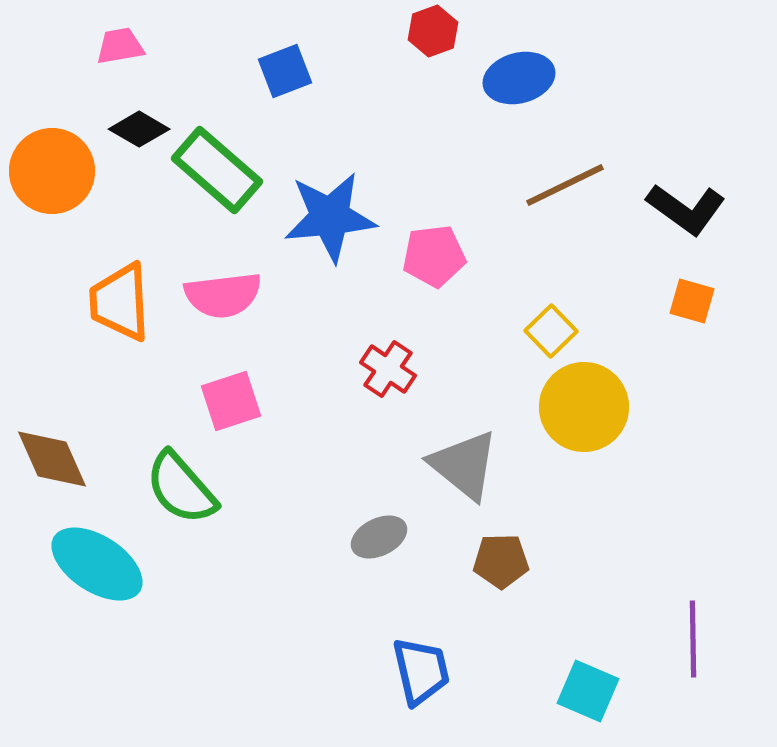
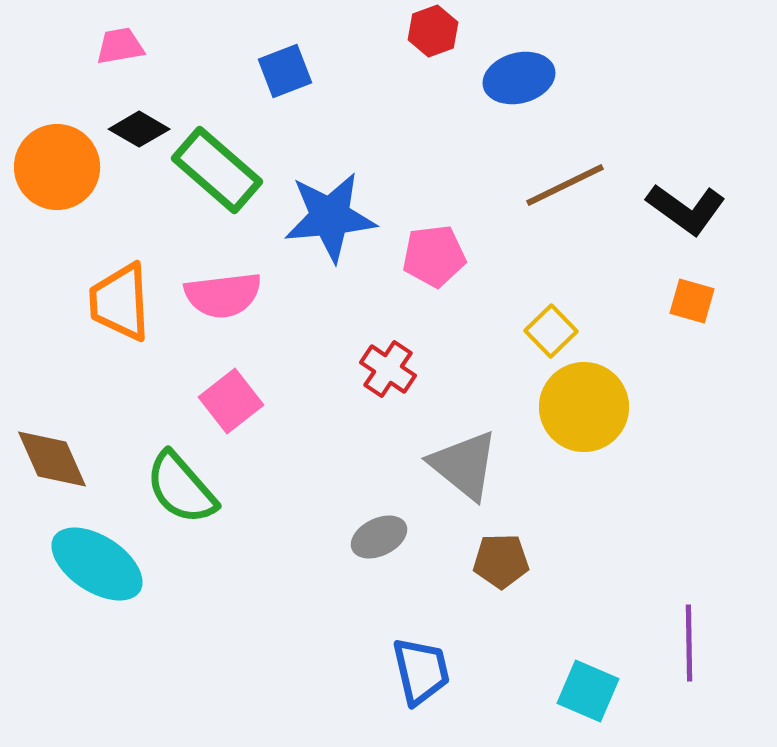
orange circle: moved 5 px right, 4 px up
pink square: rotated 20 degrees counterclockwise
purple line: moved 4 px left, 4 px down
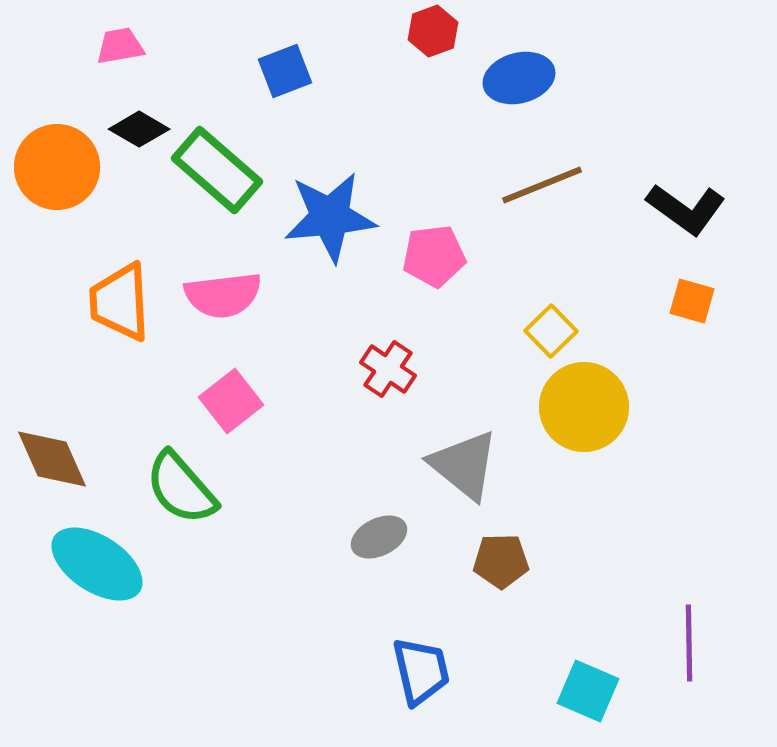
brown line: moved 23 px left; rotated 4 degrees clockwise
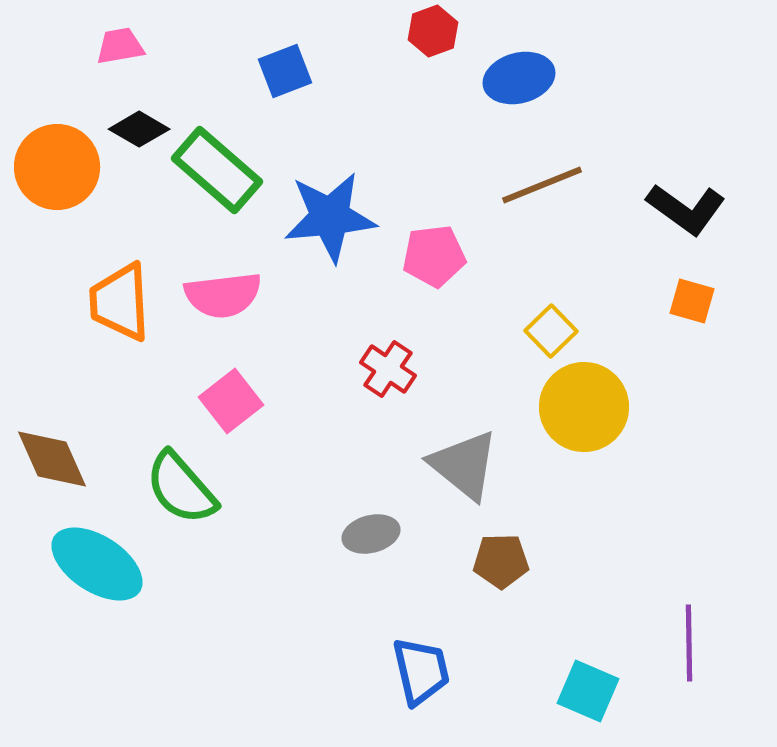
gray ellipse: moved 8 px left, 3 px up; rotated 12 degrees clockwise
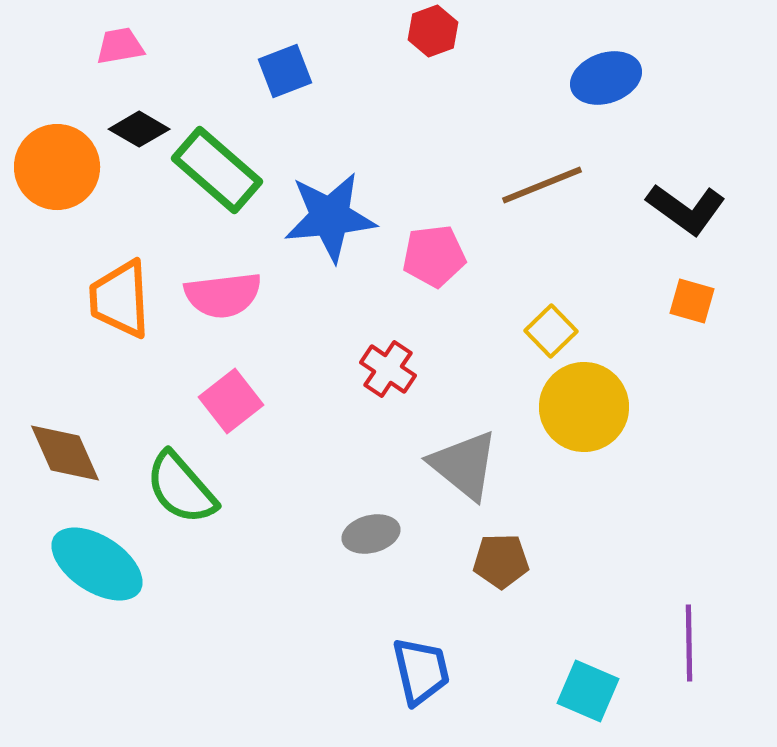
blue ellipse: moved 87 px right; rotated 4 degrees counterclockwise
orange trapezoid: moved 3 px up
brown diamond: moved 13 px right, 6 px up
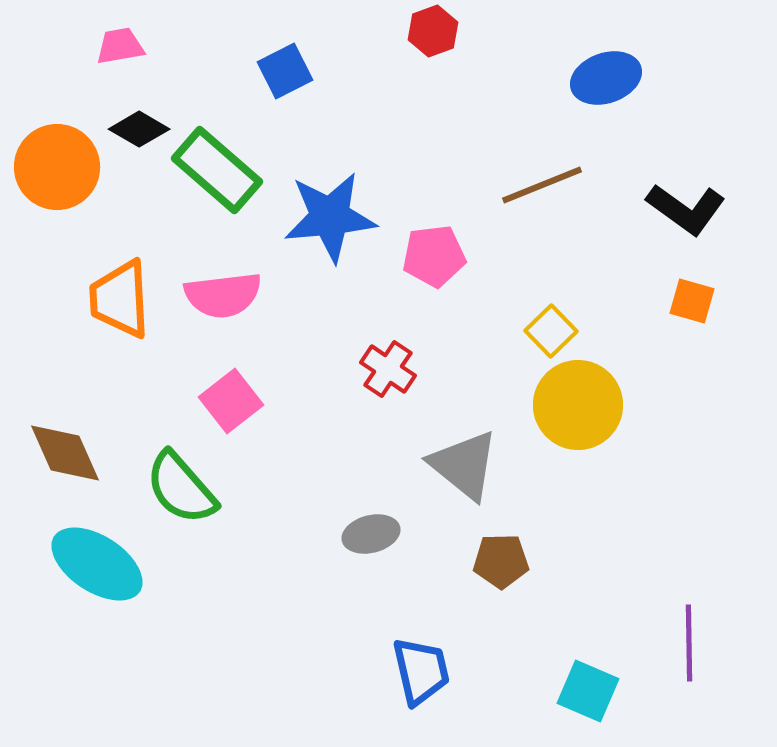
blue square: rotated 6 degrees counterclockwise
yellow circle: moved 6 px left, 2 px up
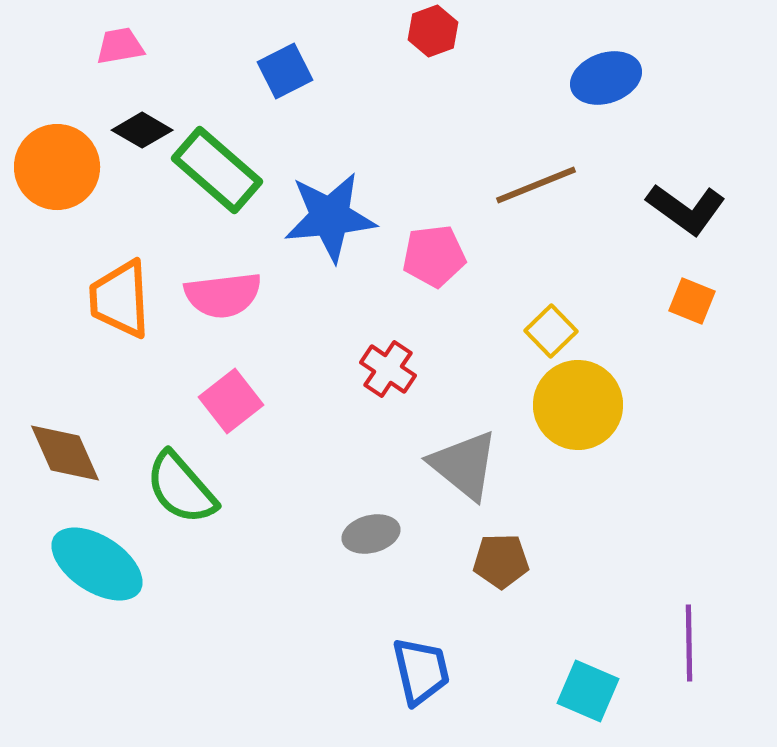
black diamond: moved 3 px right, 1 px down
brown line: moved 6 px left
orange square: rotated 6 degrees clockwise
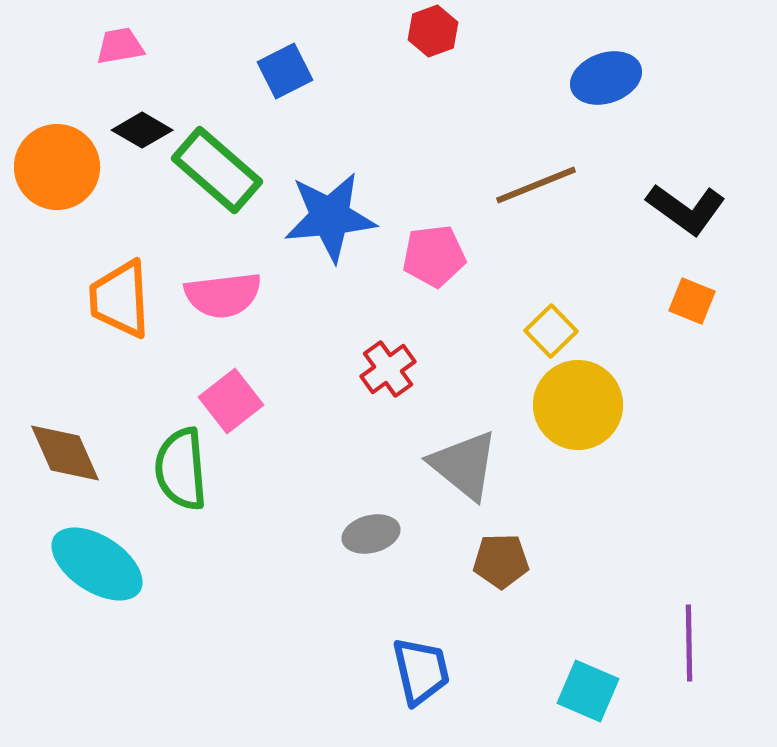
red cross: rotated 20 degrees clockwise
green semicircle: moved 19 px up; rotated 36 degrees clockwise
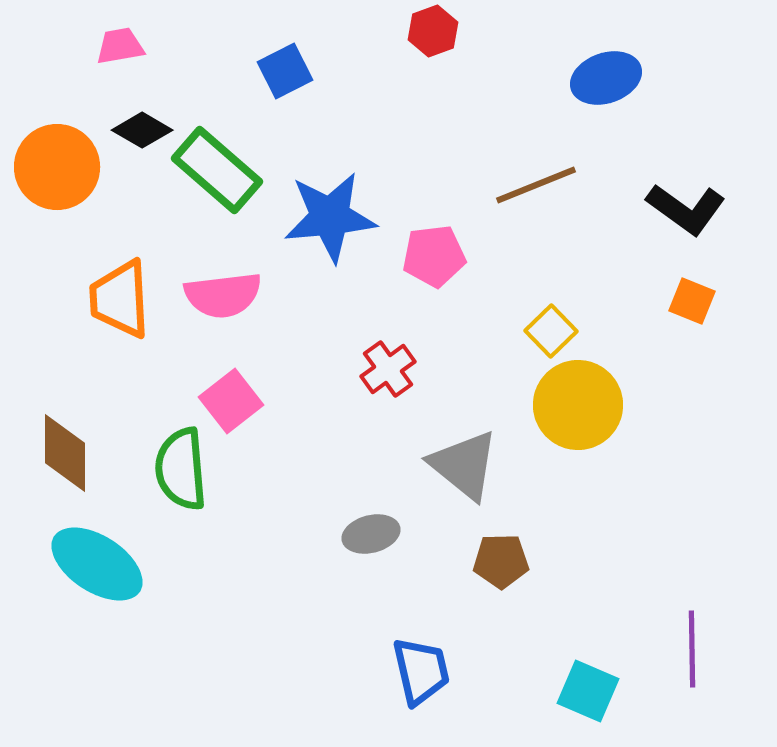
brown diamond: rotated 24 degrees clockwise
purple line: moved 3 px right, 6 px down
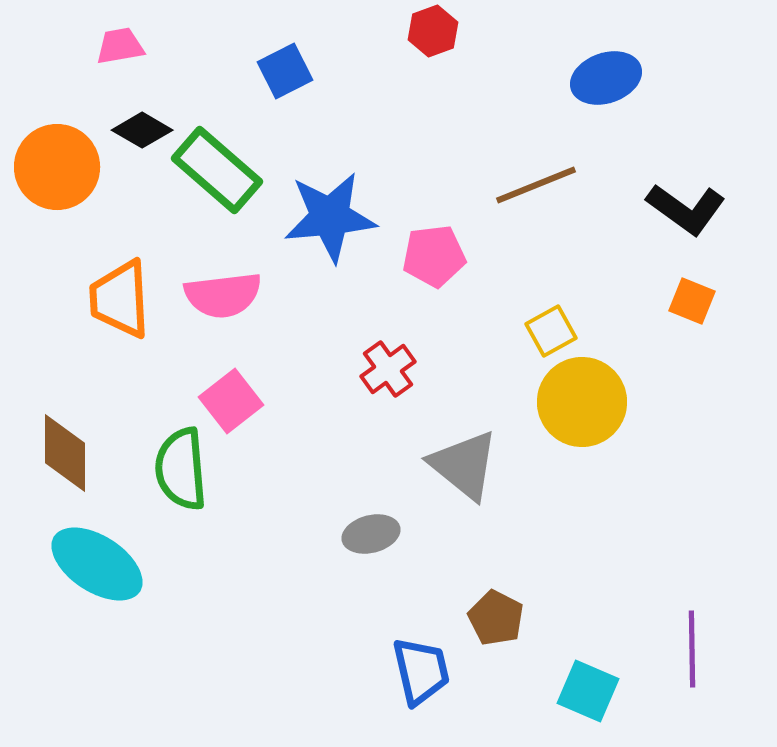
yellow square: rotated 15 degrees clockwise
yellow circle: moved 4 px right, 3 px up
brown pentagon: moved 5 px left, 57 px down; rotated 28 degrees clockwise
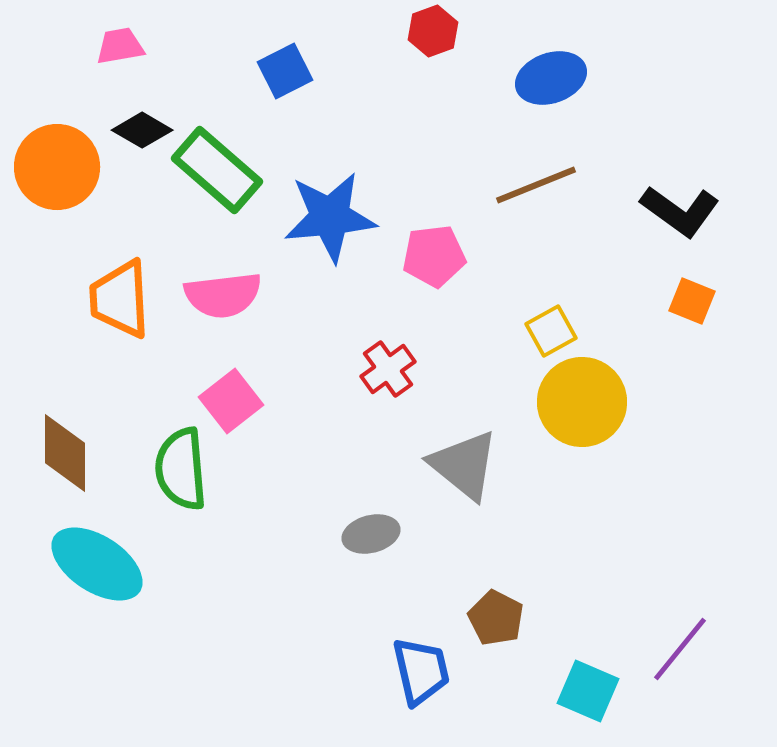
blue ellipse: moved 55 px left
black L-shape: moved 6 px left, 2 px down
purple line: moved 12 px left; rotated 40 degrees clockwise
